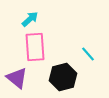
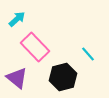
cyan arrow: moved 13 px left
pink rectangle: rotated 40 degrees counterclockwise
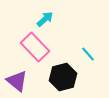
cyan arrow: moved 28 px right
purple triangle: moved 3 px down
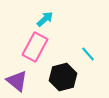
pink rectangle: rotated 72 degrees clockwise
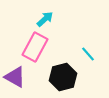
purple triangle: moved 2 px left, 4 px up; rotated 10 degrees counterclockwise
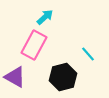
cyan arrow: moved 2 px up
pink rectangle: moved 1 px left, 2 px up
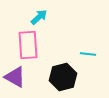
cyan arrow: moved 6 px left
pink rectangle: moved 6 px left; rotated 32 degrees counterclockwise
cyan line: rotated 42 degrees counterclockwise
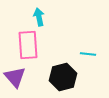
cyan arrow: rotated 60 degrees counterclockwise
purple triangle: rotated 20 degrees clockwise
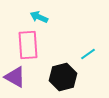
cyan arrow: rotated 54 degrees counterclockwise
cyan line: rotated 42 degrees counterclockwise
purple triangle: rotated 20 degrees counterclockwise
